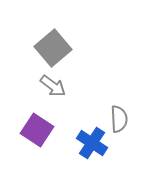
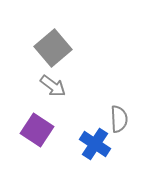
blue cross: moved 3 px right, 1 px down
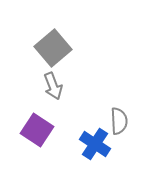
gray arrow: rotated 32 degrees clockwise
gray semicircle: moved 2 px down
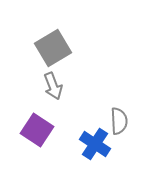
gray square: rotated 9 degrees clockwise
